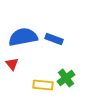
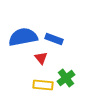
red triangle: moved 29 px right, 6 px up
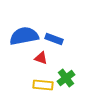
blue semicircle: moved 1 px right, 1 px up
red triangle: rotated 32 degrees counterclockwise
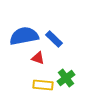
blue rectangle: rotated 24 degrees clockwise
red triangle: moved 3 px left
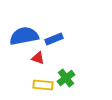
blue rectangle: rotated 66 degrees counterclockwise
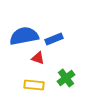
yellow rectangle: moved 9 px left
